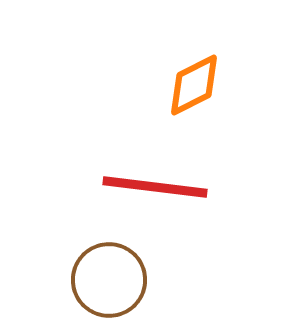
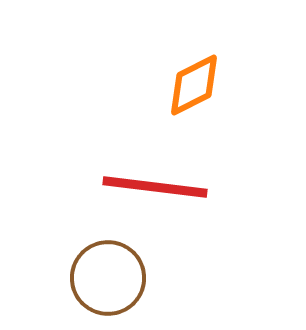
brown circle: moved 1 px left, 2 px up
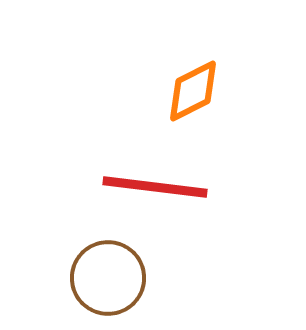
orange diamond: moved 1 px left, 6 px down
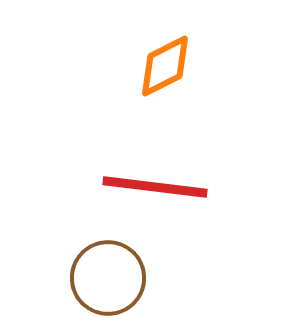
orange diamond: moved 28 px left, 25 px up
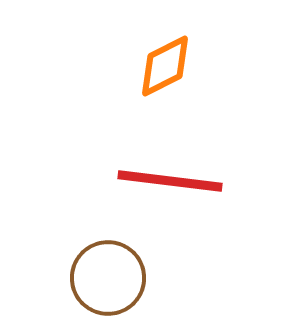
red line: moved 15 px right, 6 px up
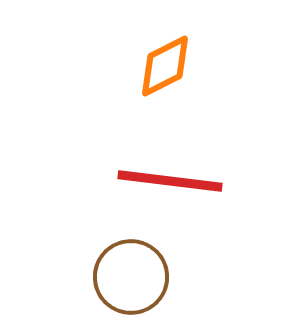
brown circle: moved 23 px right, 1 px up
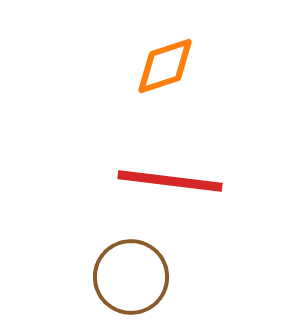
orange diamond: rotated 8 degrees clockwise
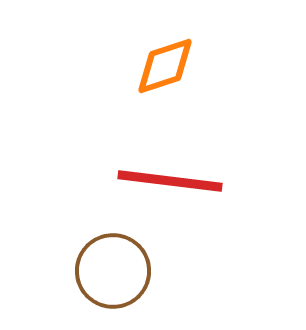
brown circle: moved 18 px left, 6 px up
